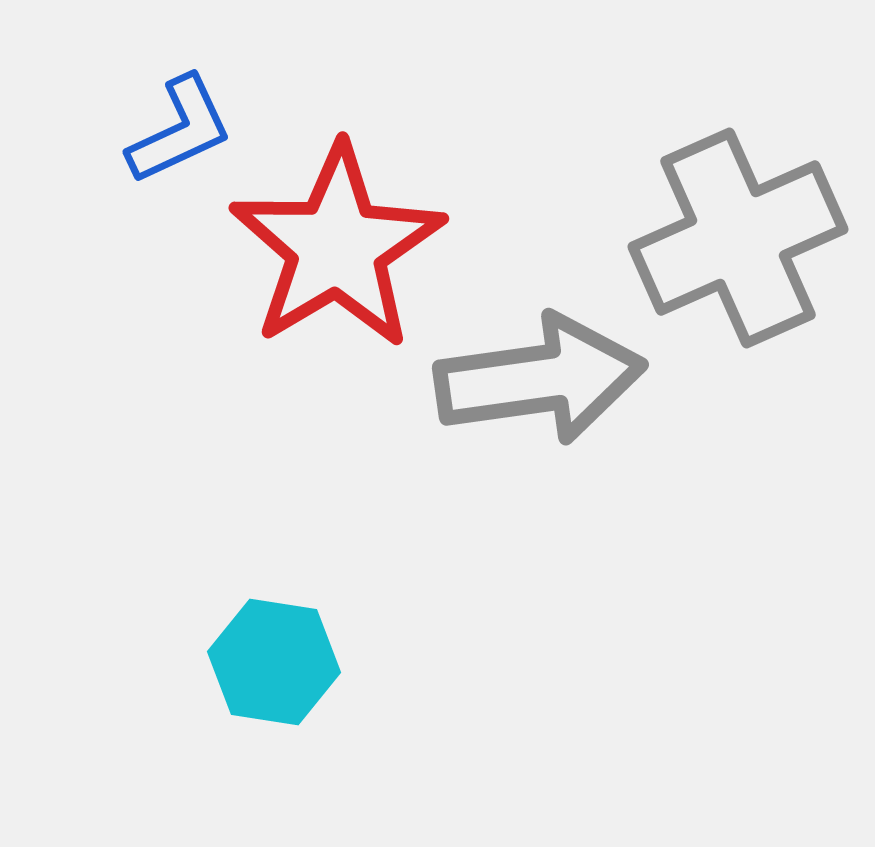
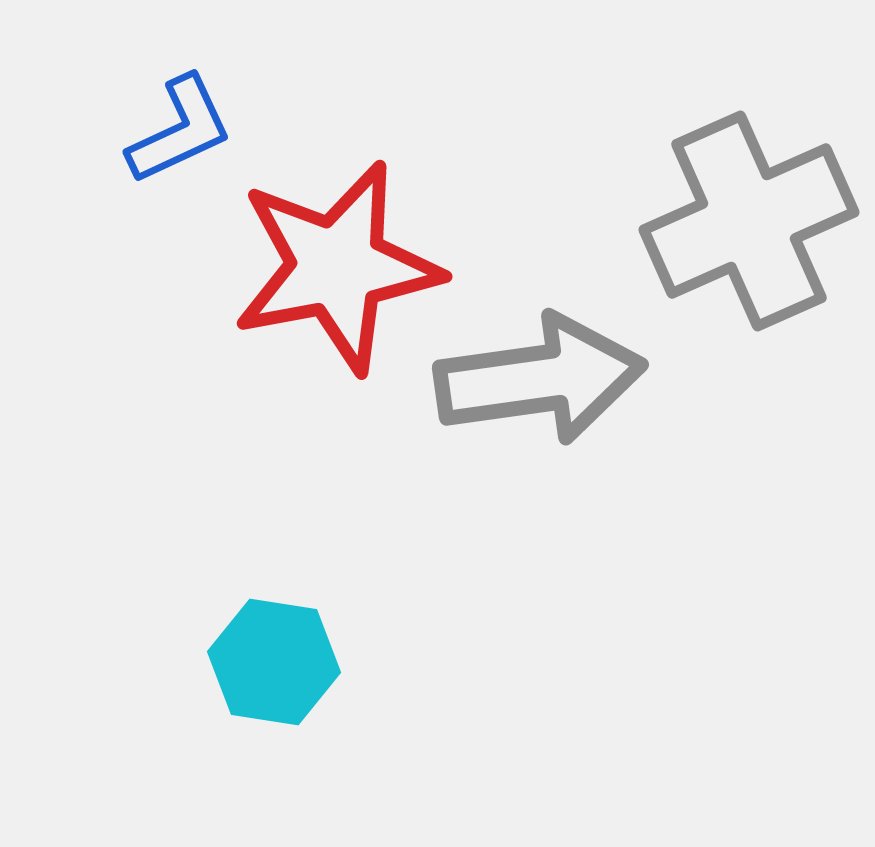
gray cross: moved 11 px right, 17 px up
red star: moved 20 px down; rotated 20 degrees clockwise
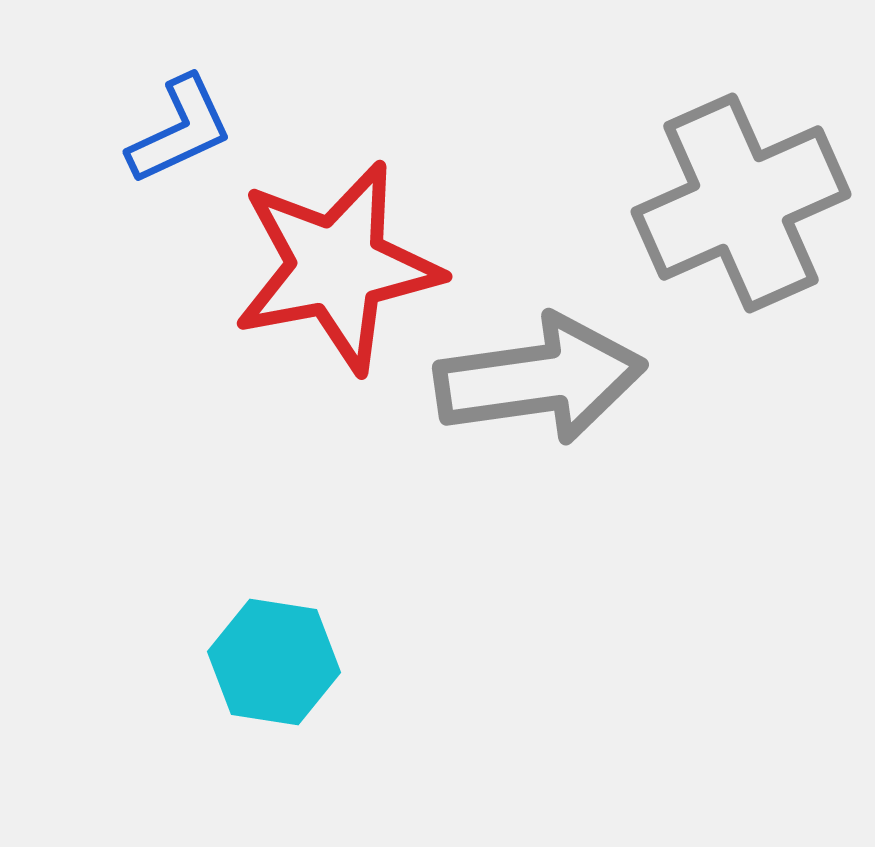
gray cross: moved 8 px left, 18 px up
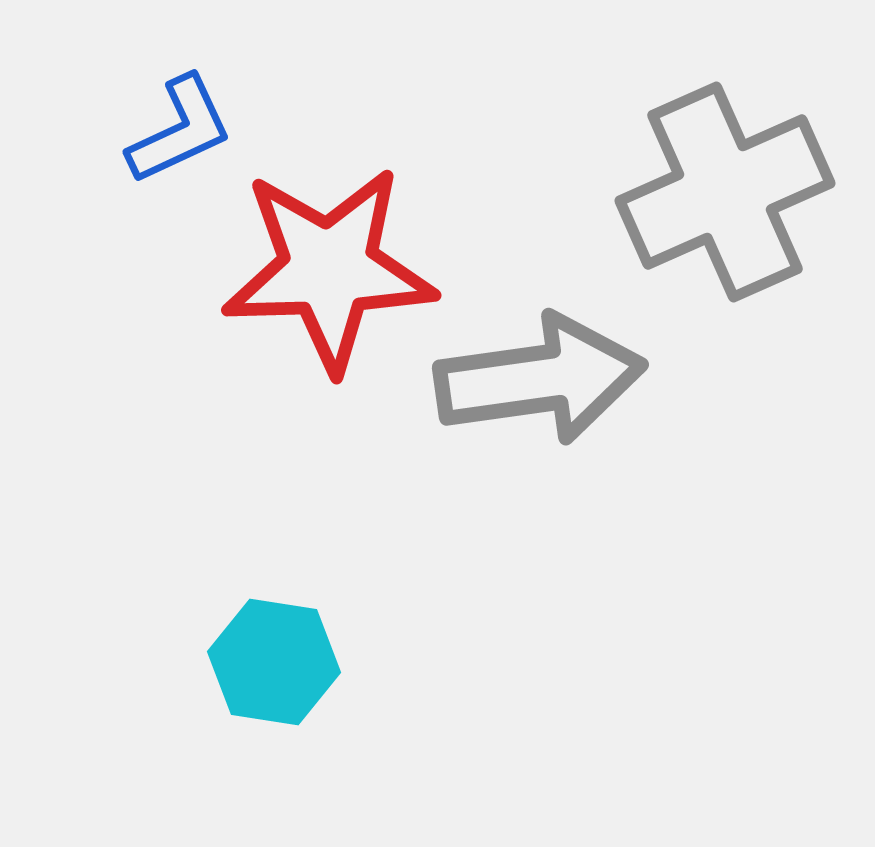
gray cross: moved 16 px left, 11 px up
red star: moved 8 px left, 2 px down; rotated 9 degrees clockwise
